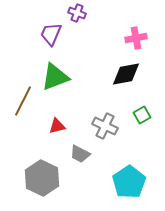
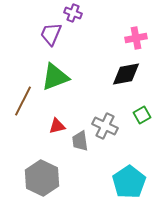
purple cross: moved 4 px left
gray trapezoid: moved 13 px up; rotated 55 degrees clockwise
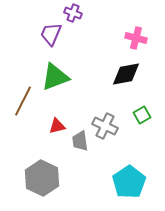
pink cross: rotated 25 degrees clockwise
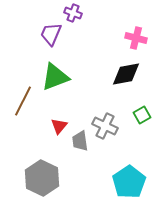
red triangle: moved 2 px right; rotated 36 degrees counterclockwise
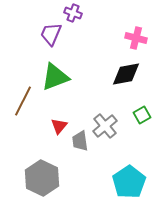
gray cross: rotated 25 degrees clockwise
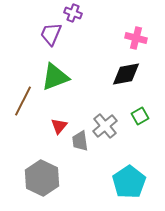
green square: moved 2 px left, 1 px down
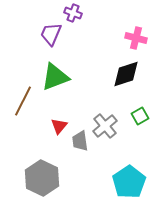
black diamond: rotated 8 degrees counterclockwise
